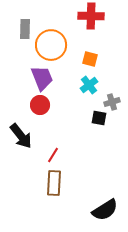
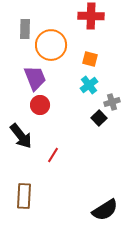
purple trapezoid: moved 7 px left
black square: rotated 35 degrees clockwise
brown rectangle: moved 30 px left, 13 px down
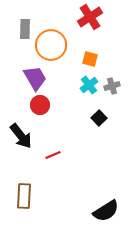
red cross: moved 1 px left, 1 px down; rotated 35 degrees counterclockwise
purple trapezoid: rotated 8 degrees counterclockwise
gray cross: moved 16 px up
red line: rotated 35 degrees clockwise
black semicircle: moved 1 px right, 1 px down
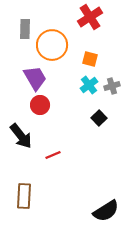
orange circle: moved 1 px right
